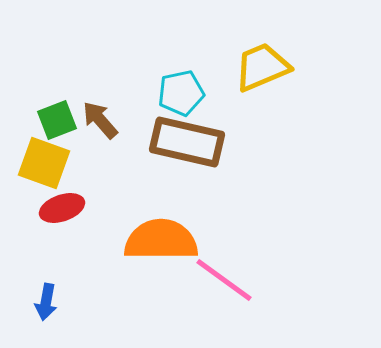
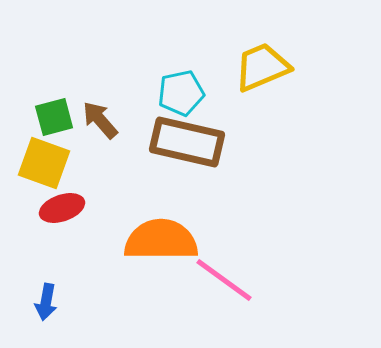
green square: moved 3 px left, 3 px up; rotated 6 degrees clockwise
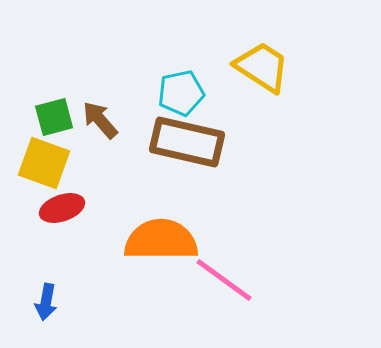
yellow trapezoid: rotated 56 degrees clockwise
